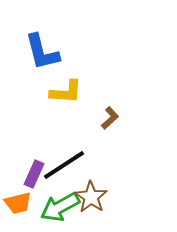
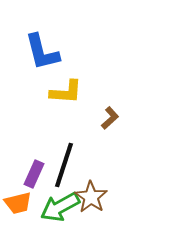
black line: rotated 39 degrees counterclockwise
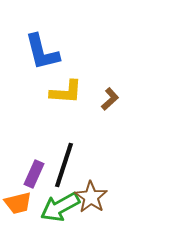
brown L-shape: moved 19 px up
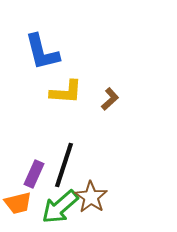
green arrow: rotated 12 degrees counterclockwise
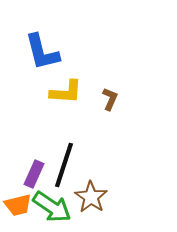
brown L-shape: rotated 25 degrees counterclockwise
orange trapezoid: moved 2 px down
green arrow: moved 8 px left; rotated 105 degrees counterclockwise
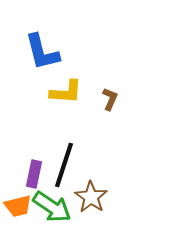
purple rectangle: rotated 12 degrees counterclockwise
orange trapezoid: moved 1 px down
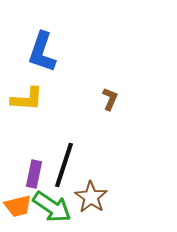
blue L-shape: rotated 33 degrees clockwise
yellow L-shape: moved 39 px left, 7 px down
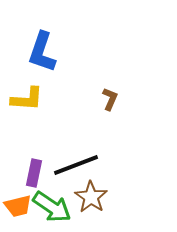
black line: moved 12 px right; rotated 51 degrees clockwise
purple rectangle: moved 1 px up
